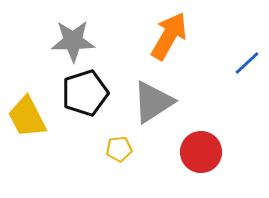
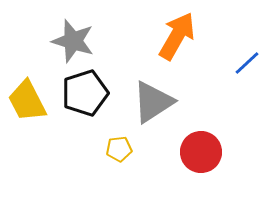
orange arrow: moved 8 px right
gray star: rotated 18 degrees clockwise
yellow trapezoid: moved 16 px up
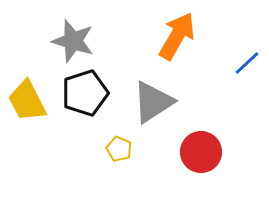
yellow pentagon: rotated 30 degrees clockwise
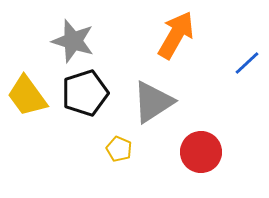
orange arrow: moved 1 px left, 1 px up
yellow trapezoid: moved 5 px up; rotated 9 degrees counterclockwise
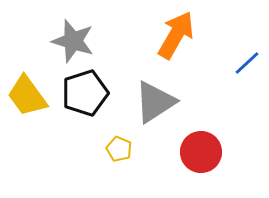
gray triangle: moved 2 px right
